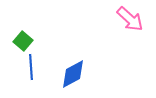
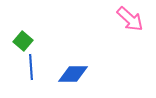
blue diamond: rotated 28 degrees clockwise
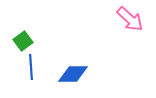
green square: rotated 12 degrees clockwise
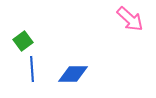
blue line: moved 1 px right, 2 px down
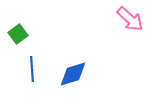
green square: moved 5 px left, 7 px up
blue diamond: rotated 16 degrees counterclockwise
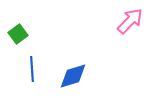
pink arrow: moved 2 px down; rotated 88 degrees counterclockwise
blue diamond: moved 2 px down
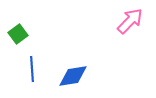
blue diamond: rotated 8 degrees clockwise
